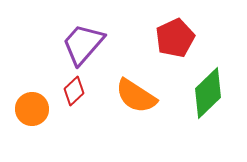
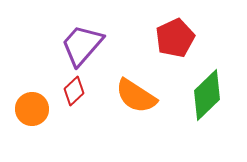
purple trapezoid: moved 1 px left, 1 px down
green diamond: moved 1 px left, 2 px down
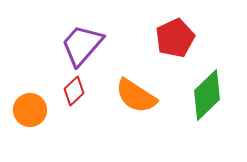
orange circle: moved 2 px left, 1 px down
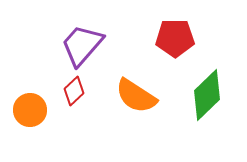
red pentagon: rotated 24 degrees clockwise
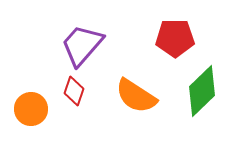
red diamond: rotated 28 degrees counterclockwise
green diamond: moved 5 px left, 4 px up
orange circle: moved 1 px right, 1 px up
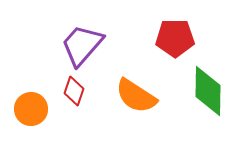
green diamond: moved 6 px right; rotated 45 degrees counterclockwise
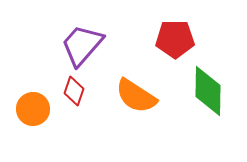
red pentagon: moved 1 px down
orange circle: moved 2 px right
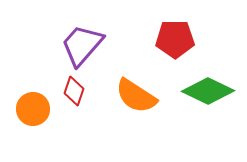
green diamond: rotated 66 degrees counterclockwise
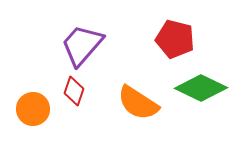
red pentagon: rotated 15 degrees clockwise
green diamond: moved 7 px left, 3 px up
orange semicircle: moved 2 px right, 7 px down
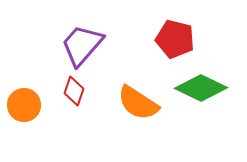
orange circle: moved 9 px left, 4 px up
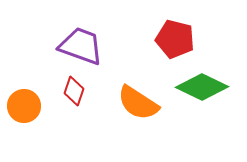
purple trapezoid: moved 1 px left, 1 px down; rotated 69 degrees clockwise
green diamond: moved 1 px right, 1 px up
orange circle: moved 1 px down
